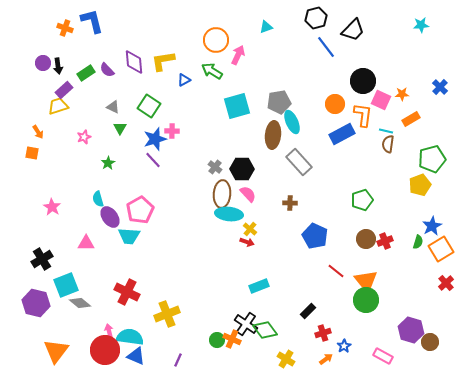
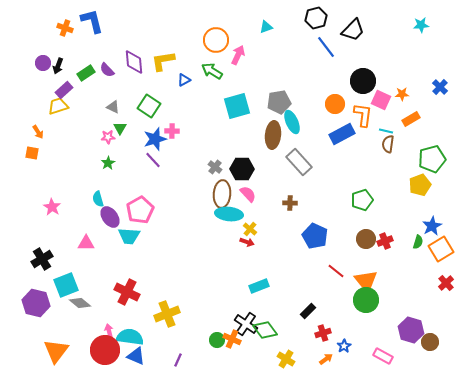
black arrow at (58, 66): rotated 28 degrees clockwise
pink star at (84, 137): moved 24 px right; rotated 16 degrees clockwise
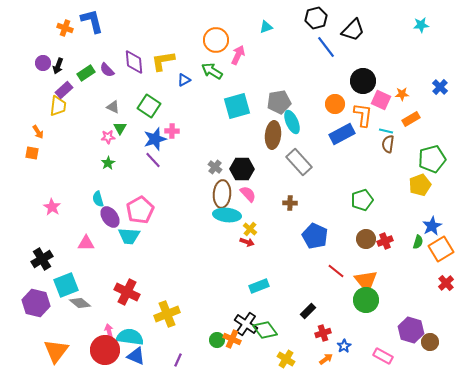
yellow trapezoid at (58, 106): rotated 115 degrees clockwise
cyan ellipse at (229, 214): moved 2 px left, 1 px down
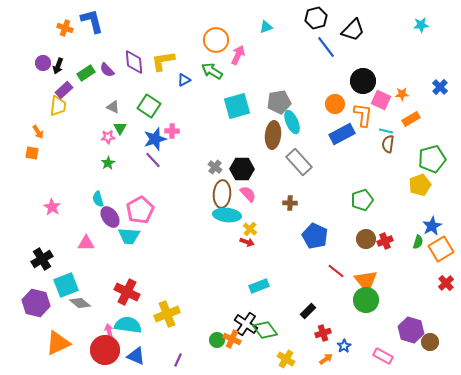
cyan semicircle at (130, 337): moved 2 px left, 12 px up
orange triangle at (56, 351): moved 2 px right, 8 px up; rotated 28 degrees clockwise
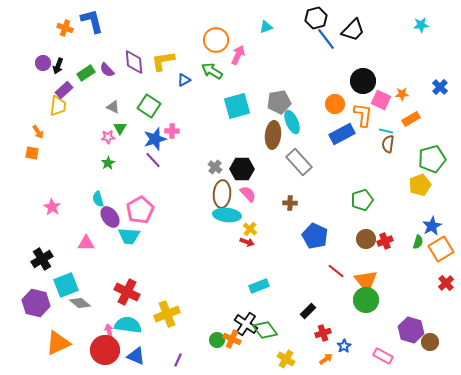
blue line at (326, 47): moved 8 px up
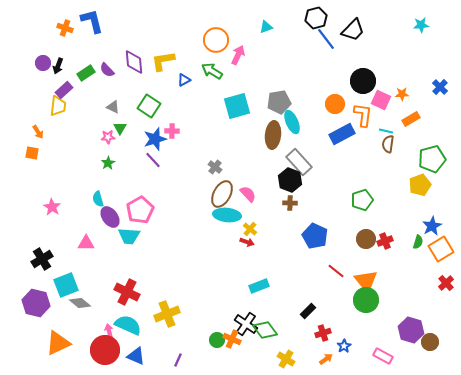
black hexagon at (242, 169): moved 48 px right, 11 px down; rotated 20 degrees clockwise
brown ellipse at (222, 194): rotated 24 degrees clockwise
cyan semicircle at (128, 325): rotated 16 degrees clockwise
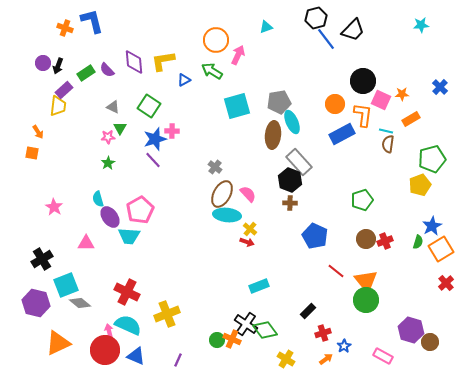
pink star at (52, 207): moved 2 px right
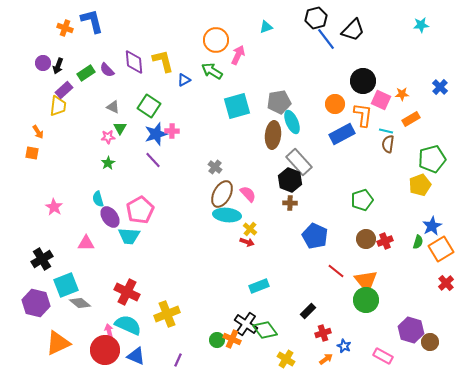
yellow L-shape at (163, 61): rotated 85 degrees clockwise
blue star at (155, 139): moved 1 px right, 5 px up
blue star at (344, 346): rotated 16 degrees counterclockwise
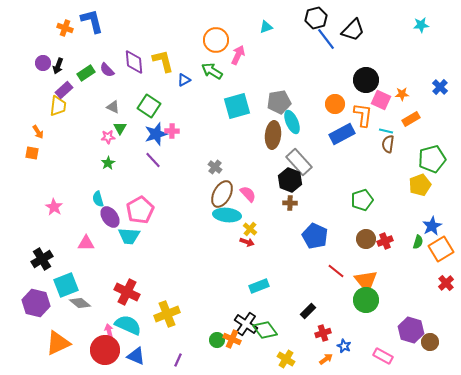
black circle at (363, 81): moved 3 px right, 1 px up
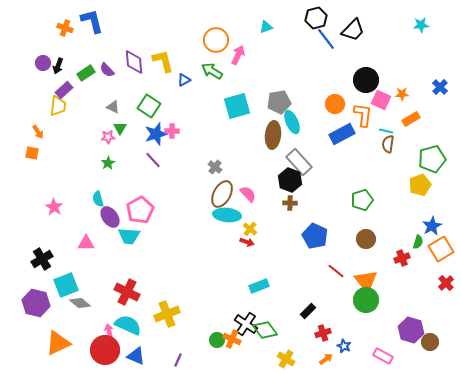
red cross at (385, 241): moved 17 px right, 17 px down
